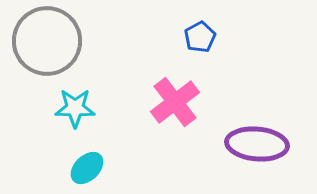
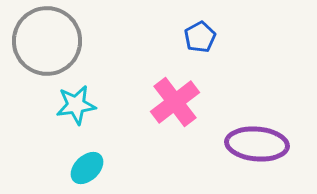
cyan star: moved 1 px right, 3 px up; rotated 9 degrees counterclockwise
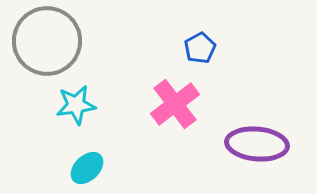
blue pentagon: moved 11 px down
pink cross: moved 2 px down
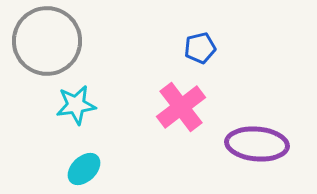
blue pentagon: rotated 16 degrees clockwise
pink cross: moved 6 px right, 3 px down
cyan ellipse: moved 3 px left, 1 px down
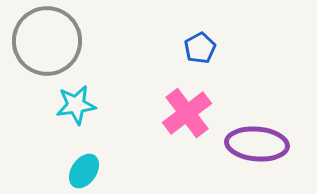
blue pentagon: rotated 16 degrees counterclockwise
pink cross: moved 6 px right, 6 px down
cyan ellipse: moved 2 px down; rotated 12 degrees counterclockwise
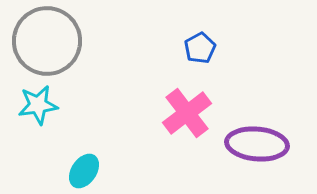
cyan star: moved 38 px left
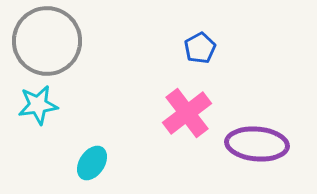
cyan ellipse: moved 8 px right, 8 px up
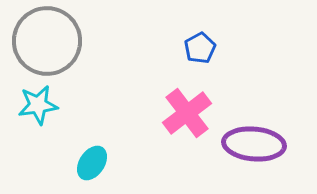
purple ellipse: moved 3 px left
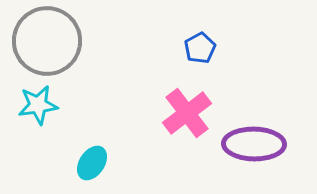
purple ellipse: rotated 4 degrees counterclockwise
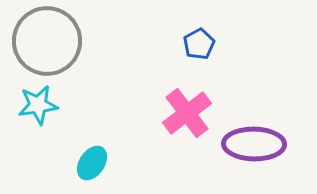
blue pentagon: moved 1 px left, 4 px up
